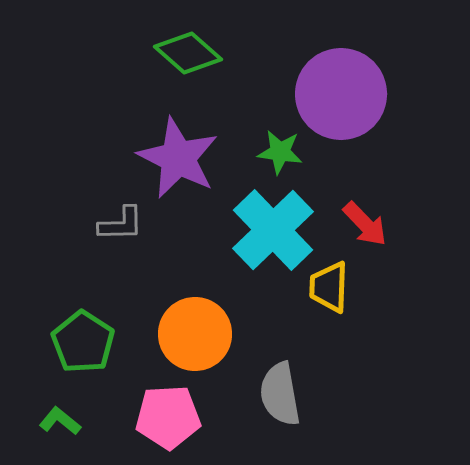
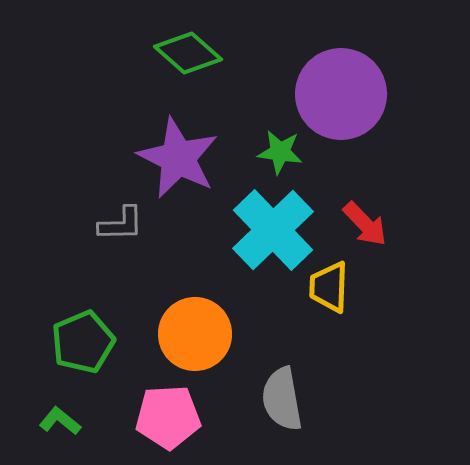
green pentagon: rotated 16 degrees clockwise
gray semicircle: moved 2 px right, 5 px down
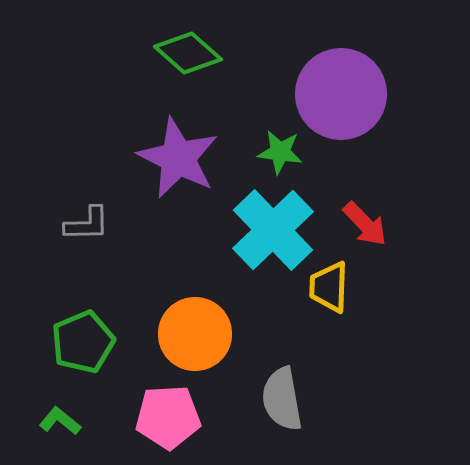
gray L-shape: moved 34 px left
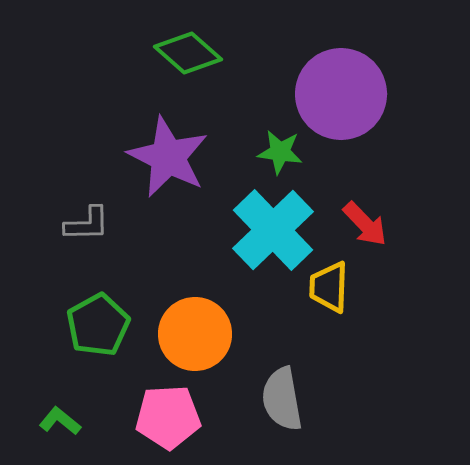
purple star: moved 10 px left, 1 px up
green pentagon: moved 15 px right, 17 px up; rotated 6 degrees counterclockwise
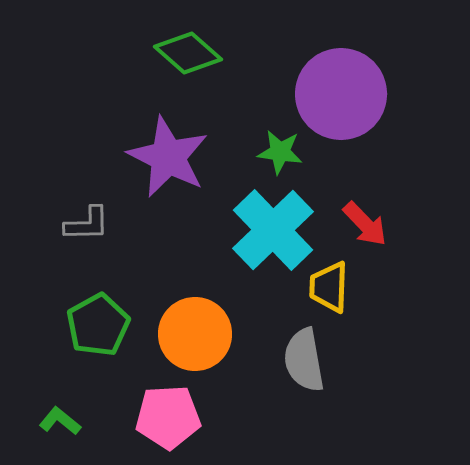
gray semicircle: moved 22 px right, 39 px up
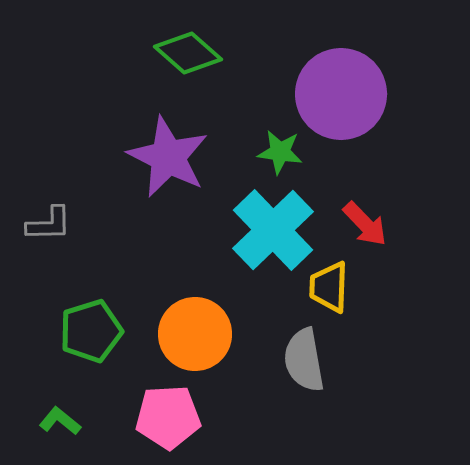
gray L-shape: moved 38 px left
green pentagon: moved 7 px left, 6 px down; rotated 12 degrees clockwise
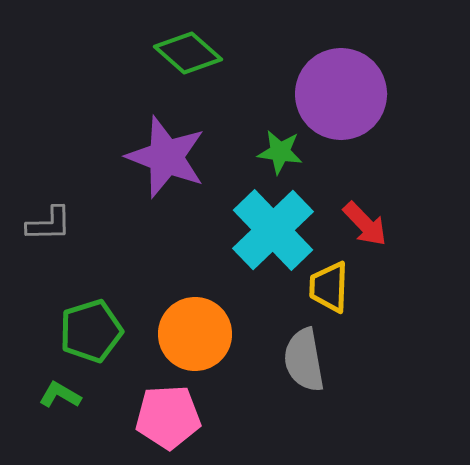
purple star: moved 2 px left; rotated 6 degrees counterclockwise
green L-shape: moved 26 px up; rotated 9 degrees counterclockwise
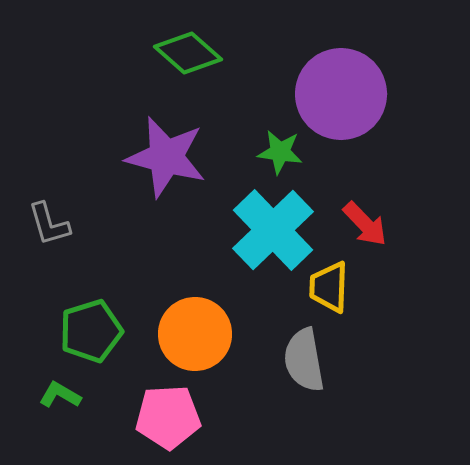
purple star: rotated 6 degrees counterclockwise
gray L-shape: rotated 75 degrees clockwise
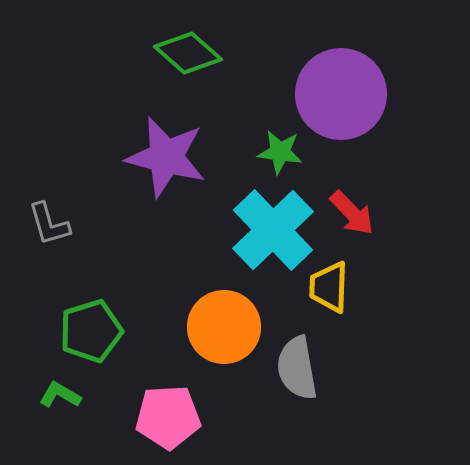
red arrow: moved 13 px left, 11 px up
orange circle: moved 29 px right, 7 px up
gray semicircle: moved 7 px left, 8 px down
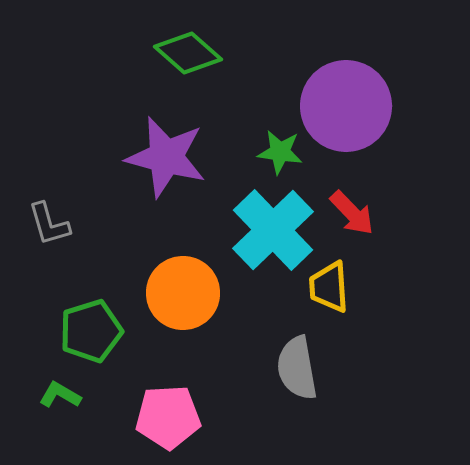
purple circle: moved 5 px right, 12 px down
yellow trapezoid: rotated 6 degrees counterclockwise
orange circle: moved 41 px left, 34 px up
